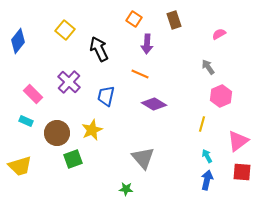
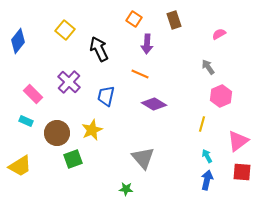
yellow trapezoid: rotated 15 degrees counterclockwise
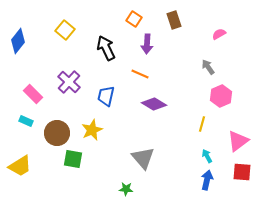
black arrow: moved 7 px right, 1 px up
green square: rotated 30 degrees clockwise
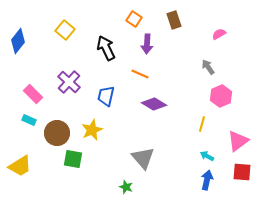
cyan rectangle: moved 3 px right, 1 px up
cyan arrow: rotated 32 degrees counterclockwise
green star: moved 2 px up; rotated 16 degrees clockwise
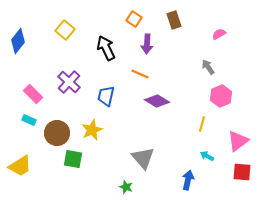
purple diamond: moved 3 px right, 3 px up
blue arrow: moved 19 px left
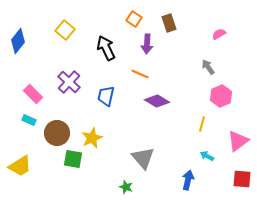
brown rectangle: moved 5 px left, 3 px down
yellow star: moved 8 px down
red square: moved 7 px down
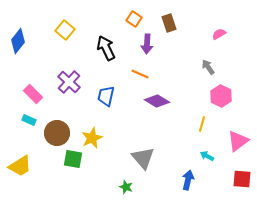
pink hexagon: rotated 10 degrees counterclockwise
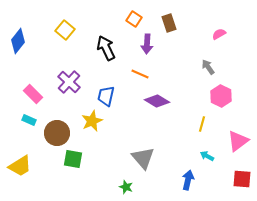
yellow star: moved 17 px up
